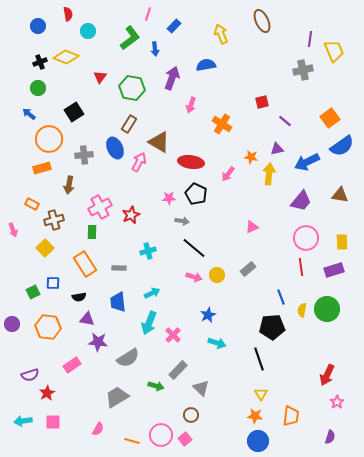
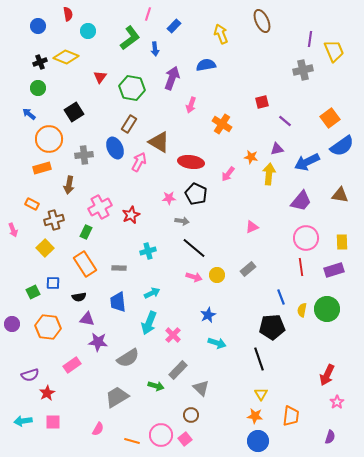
green rectangle at (92, 232): moved 6 px left; rotated 24 degrees clockwise
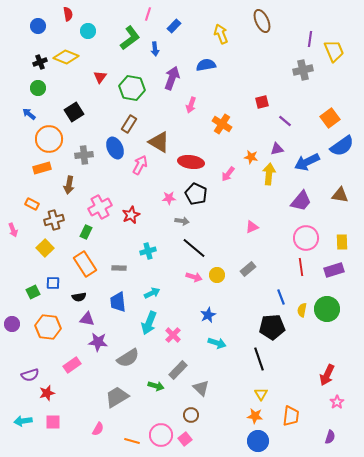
pink arrow at (139, 162): moved 1 px right, 3 px down
red star at (47, 393): rotated 14 degrees clockwise
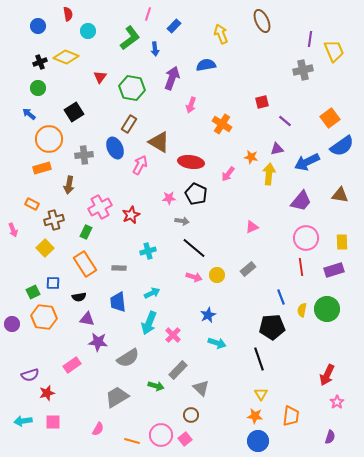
orange hexagon at (48, 327): moved 4 px left, 10 px up
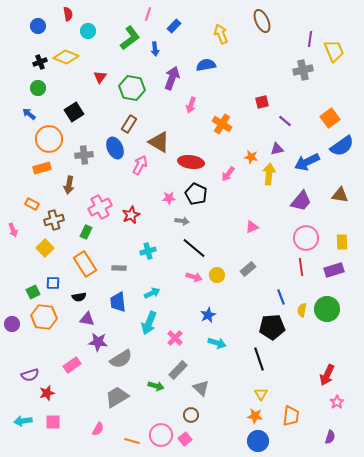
pink cross at (173, 335): moved 2 px right, 3 px down
gray semicircle at (128, 358): moved 7 px left, 1 px down
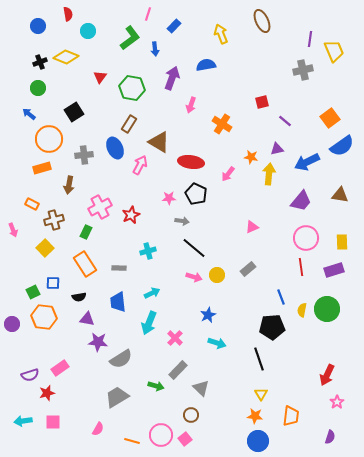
pink rectangle at (72, 365): moved 12 px left, 3 px down
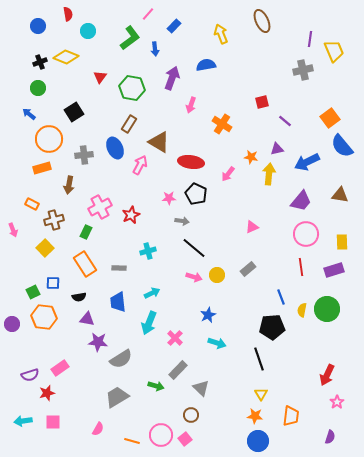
pink line at (148, 14): rotated 24 degrees clockwise
blue semicircle at (342, 146): rotated 85 degrees clockwise
pink circle at (306, 238): moved 4 px up
